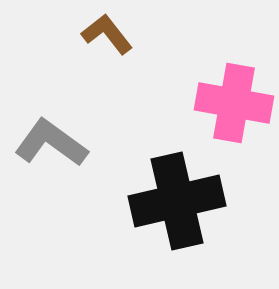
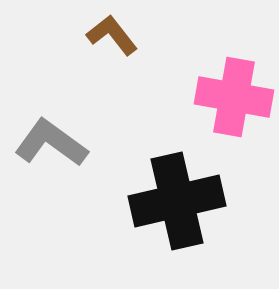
brown L-shape: moved 5 px right, 1 px down
pink cross: moved 6 px up
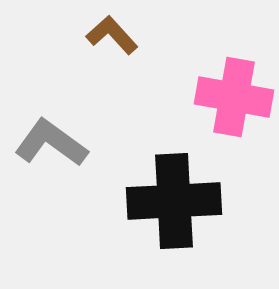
brown L-shape: rotated 4 degrees counterclockwise
black cross: moved 3 px left; rotated 10 degrees clockwise
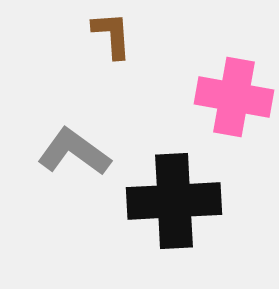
brown L-shape: rotated 38 degrees clockwise
gray L-shape: moved 23 px right, 9 px down
